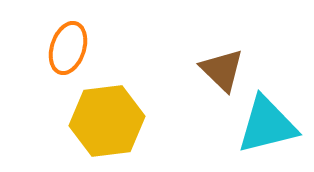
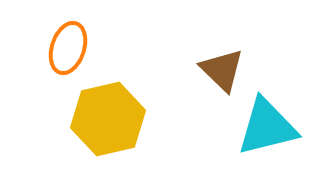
yellow hexagon: moved 1 px right, 2 px up; rotated 6 degrees counterclockwise
cyan triangle: moved 2 px down
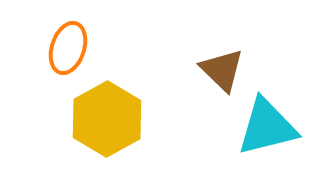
yellow hexagon: moved 1 px left; rotated 16 degrees counterclockwise
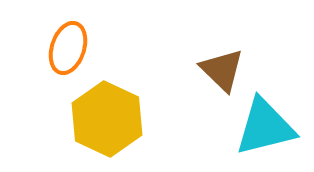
yellow hexagon: rotated 6 degrees counterclockwise
cyan triangle: moved 2 px left
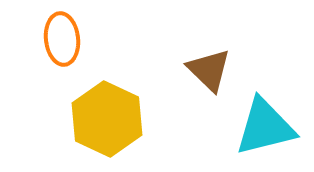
orange ellipse: moved 6 px left, 9 px up; rotated 24 degrees counterclockwise
brown triangle: moved 13 px left
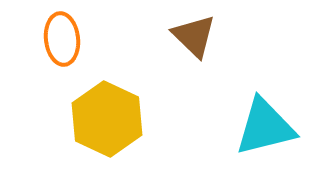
brown triangle: moved 15 px left, 34 px up
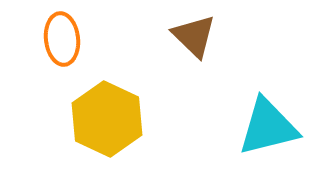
cyan triangle: moved 3 px right
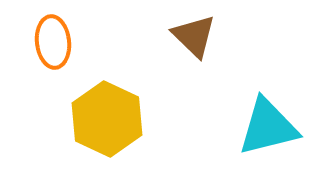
orange ellipse: moved 9 px left, 3 px down
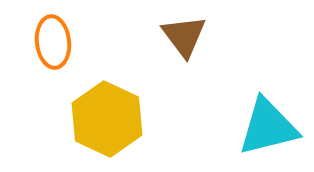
brown triangle: moved 10 px left; rotated 9 degrees clockwise
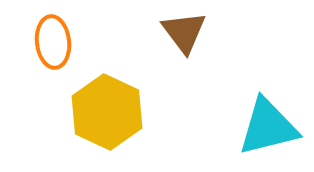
brown triangle: moved 4 px up
yellow hexagon: moved 7 px up
